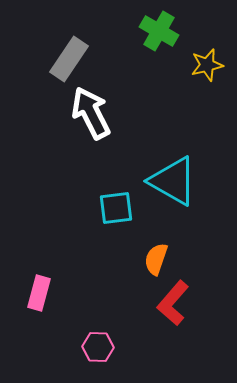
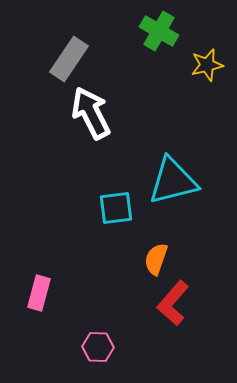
cyan triangle: rotated 44 degrees counterclockwise
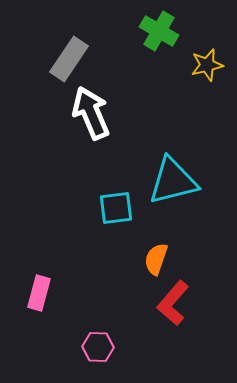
white arrow: rotated 4 degrees clockwise
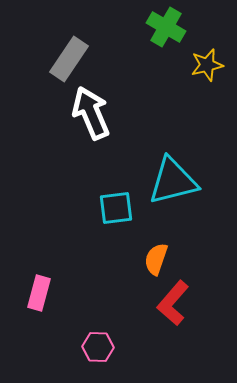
green cross: moved 7 px right, 4 px up
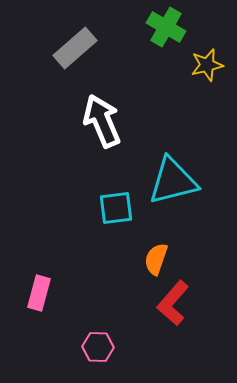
gray rectangle: moved 6 px right, 11 px up; rotated 15 degrees clockwise
white arrow: moved 11 px right, 8 px down
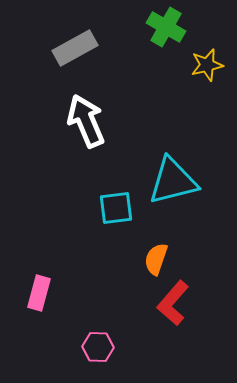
gray rectangle: rotated 12 degrees clockwise
white arrow: moved 16 px left
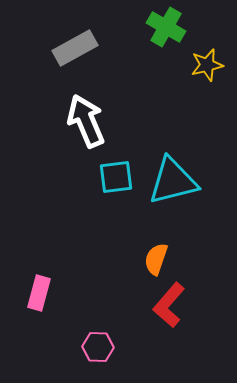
cyan square: moved 31 px up
red L-shape: moved 4 px left, 2 px down
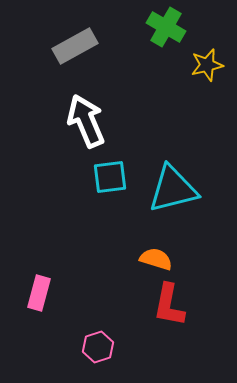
gray rectangle: moved 2 px up
cyan square: moved 6 px left
cyan triangle: moved 8 px down
orange semicircle: rotated 88 degrees clockwise
red L-shape: rotated 30 degrees counterclockwise
pink hexagon: rotated 20 degrees counterclockwise
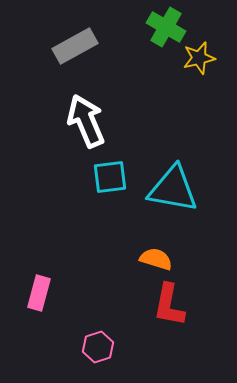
yellow star: moved 8 px left, 7 px up
cyan triangle: rotated 24 degrees clockwise
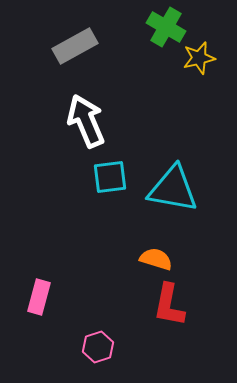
pink rectangle: moved 4 px down
